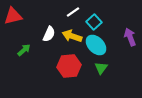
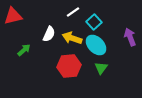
yellow arrow: moved 2 px down
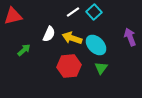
cyan square: moved 10 px up
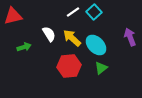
white semicircle: rotated 56 degrees counterclockwise
yellow arrow: rotated 24 degrees clockwise
green arrow: moved 3 px up; rotated 24 degrees clockwise
green triangle: rotated 16 degrees clockwise
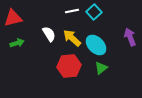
white line: moved 1 px left, 1 px up; rotated 24 degrees clockwise
red triangle: moved 2 px down
green arrow: moved 7 px left, 4 px up
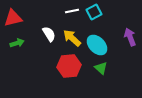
cyan square: rotated 14 degrees clockwise
cyan ellipse: moved 1 px right
green triangle: rotated 40 degrees counterclockwise
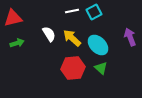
cyan ellipse: moved 1 px right
red hexagon: moved 4 px right, 2 px down
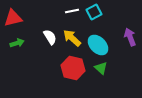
white semicircle: moved 1 px right, 3 px down
red hexagon: rotated 20 degrees clockwise
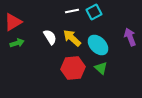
red triangle: moved 4 px down; rotated 18 degrees counterclockwise
red hexagon: rotated 20 degrees counterclockwise
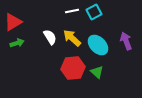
purple arrow: moved 4 px left, 4 px down
green triangle: moved 4 px left, 4 px down
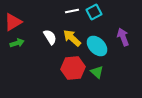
purple arrow: moved 3 px left, 4 px up
cyan ellipse: moved 1 px left, 1 px down
